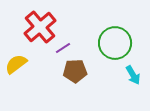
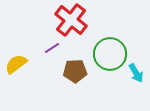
red cross: moved 31 px right, 7 px up; rotated 12 degrees counterclockwise
green circle: moved 5 px left, 11 px down
purple line: moved 11 px left
cyan arrow: moved 3 px right, 2 px up
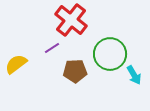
cyan arrow: moved 2 px left, 2 px down
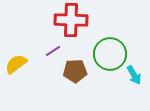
red cross: rotated 36 degrees counterclockwise
purple line: moved 1 px right, 3 px down
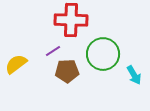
green circle: moved 7 px left
brown pentagon: moved 8 px left
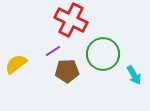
red cross: rotated 24 degrees clockwise
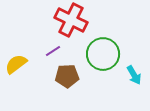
brown pentagon: moved 5 px down
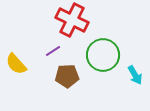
red cross: moved 1 px right
green circle: moved 1 px down
yellow semicircle: rotated 95 degrees counterclockwise
cyan arrow: moved 1 px right
